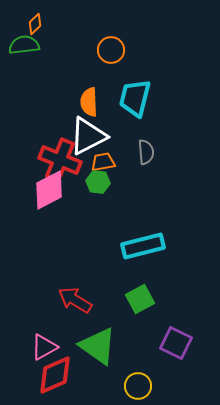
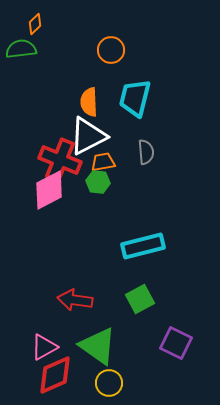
green semicircle: moved 3 px left, 4 px down
red arrow: rotated 24 degrees counterclockwise
yellow circle: moved 29 px left, 3 px up
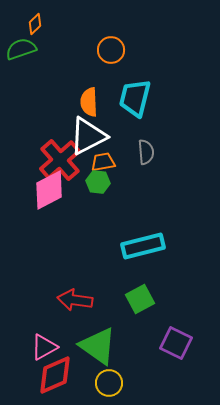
green semicircle: rotated 12 degrees counterclockwise
red cross: rotated 27 degrees clockwise
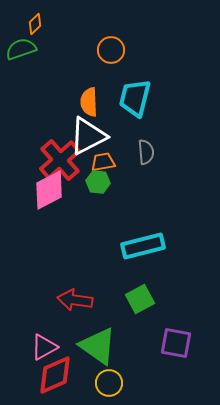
purple square: rotated 16 degrees counterclockwise
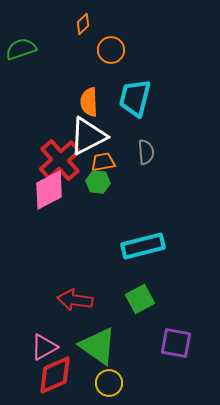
orange diamond: moved 48 px right
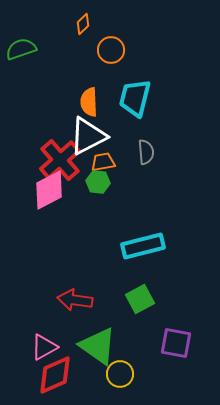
yellow circle: moved 11 px right, 9 px up
